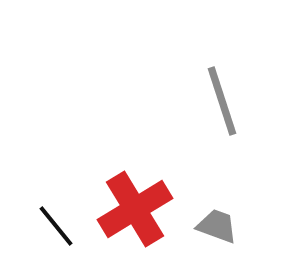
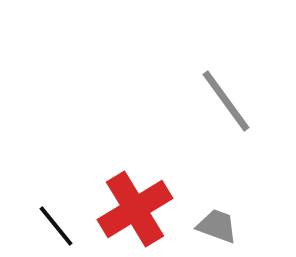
gray line: moved 4 px right; rotated 18 degrees counterclockwise
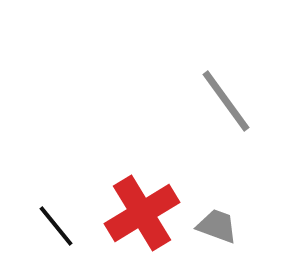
red cross: moved 7 px right, 4 px down
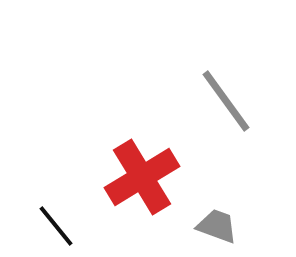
red cross: moved 36 px up
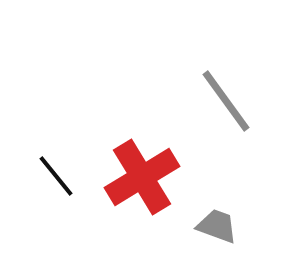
black line: moved 50 px up
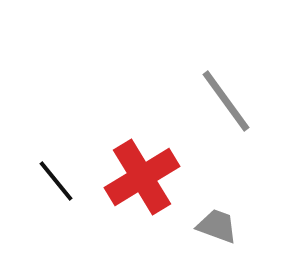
black line: moved 5 px down
